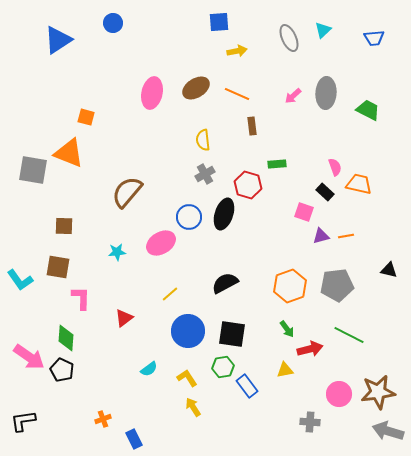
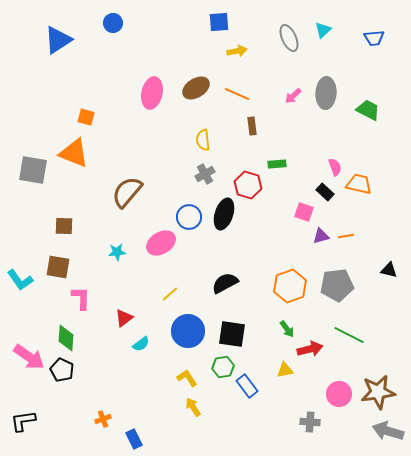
orange triangle at (69, 153): moved 5 px right
cyan semicircle at (149, 369): moved 8 px left, 25 px up
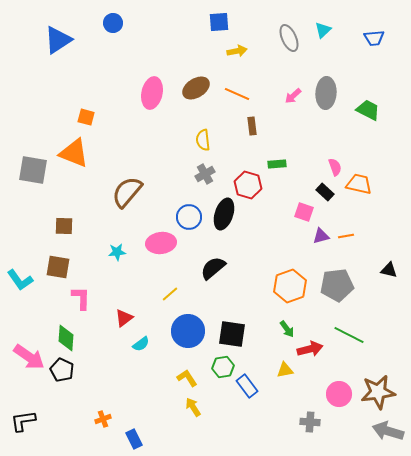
pink ellipse at (161, 243): rotated 24 degrees clockwise
black semicircle at (225, 283): moved 12 px left, 15 px up; rotated 12 degrees counterclockwise
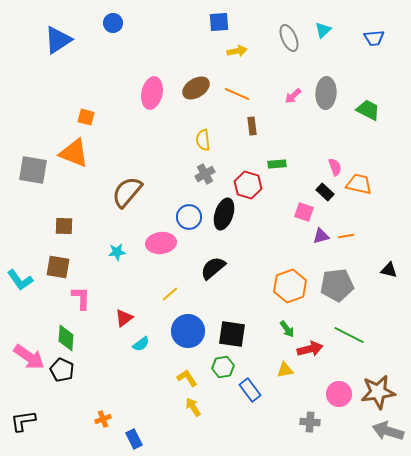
blue rectangle at (247, 386): moved 3 px right, 4 px down
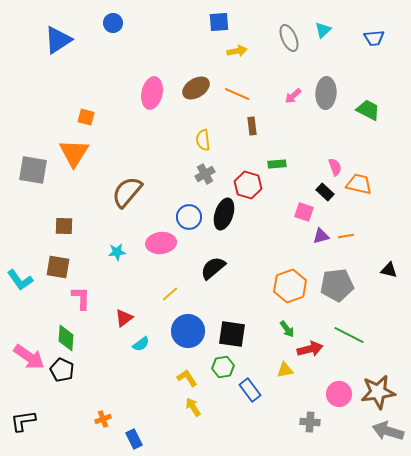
orange triangle at (74, 153): rotated 40 degrees clockwise
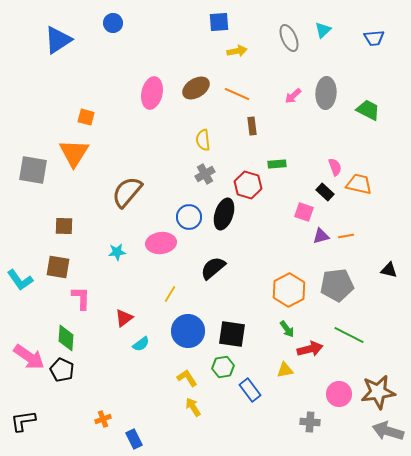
orange hexagon at (290, 286): moved 1 px left, 4 px down; rotated 8 degrees counterclockwise
yellow line at (170, 294): rotated 18 degrees counterclockwise
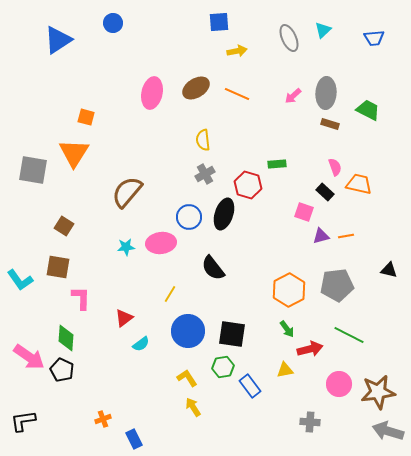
brown rectangle at (252, 126): moved 78 px right, 2 px up; rotated 66 degrees counterclockwise
brown square at (64, 226): rotated 30 degrees clockwise
cyan star at (117, 252): moved 9 px right, 5 px up
black semicircle at (213, 268): rotated 88 degrees counterclockwise
blue rectangle at (250, 390): moved 4 px up
pink circle at (339, 394): moved 10 px up
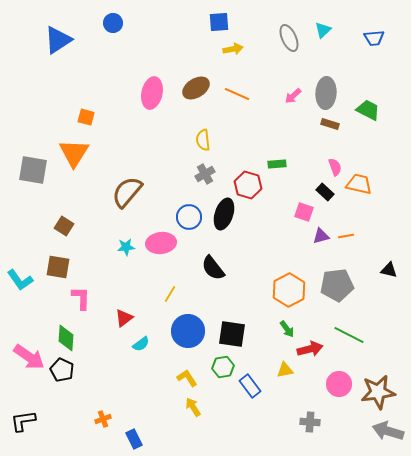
yellow arrow at (237, 51): moved 4 px left, 2 px up
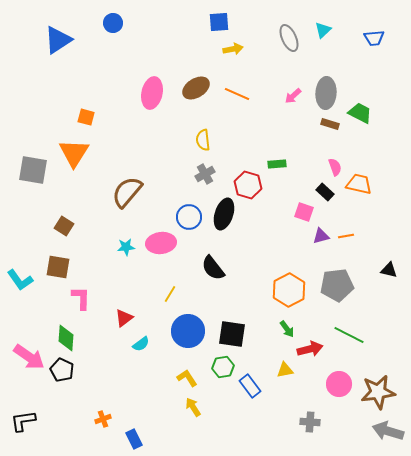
green trapezoid at (368, 110): moved 8 px left, 3 px down
